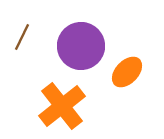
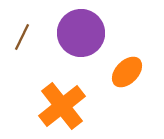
purple circle: moved 13 px up
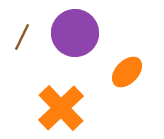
purple circle: moved 6 px left
orange cross: moved 1 px left, 2 px down; rotated 6 degrees counterclockwise
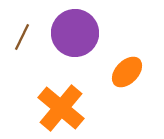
orange cross: rotated 6 degrees counterclockwise
